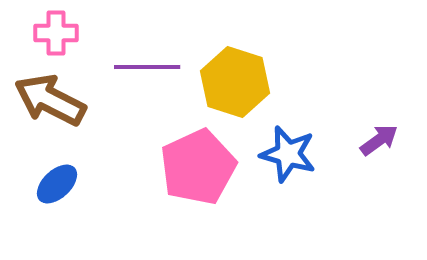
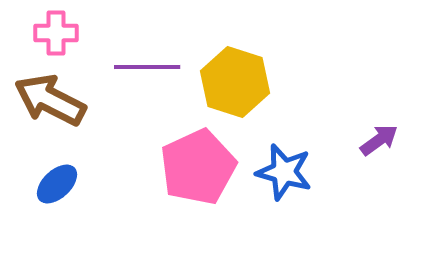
blue star: moved 4 px left, 18 px down
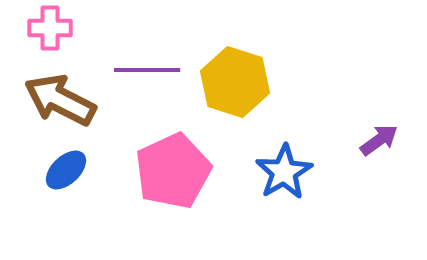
pink cross: moved 6 px left, 5 px up
purple line: moved 3 px down
brown arrow: moved 10 px right
pink pentagon: moved 25 px left, 4 px down
blue star: rotated 26 degrees clockwise
blue ellipse: moved 9 px right, 14 px up
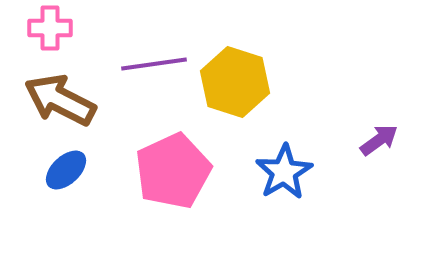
purple line: moved 7 px right, 6 px up; rotated 8 degrees counterclockwise
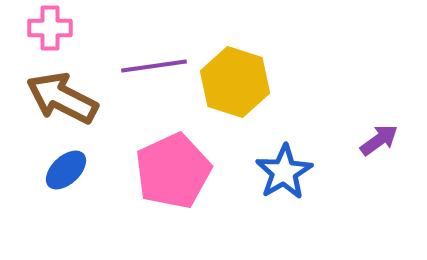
purple line: moved 2 px down
brown arrow: moved 2 px right, 2 px up
